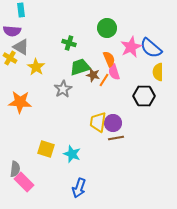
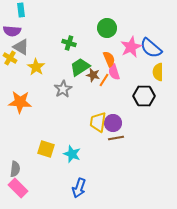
green trapezoid: rotated 15 degrees counterclockwise
pink rectangle: moved 6 px left, 6 px down
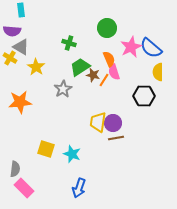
orange star: rotated 10 degrees counterclockwise
pink rectangle: moved 6 px right
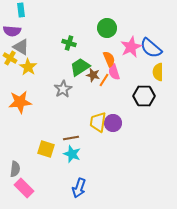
yellow star: moved 8 px left
brown line: moved 45 px left
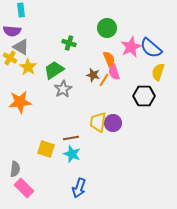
green trapezoid: moved 26 px left, 3 px down
yellow semicircle: rotated 18 degrees clockwise
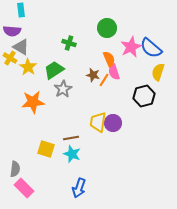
black hexagon: rotated 15 degrees counterclockwise
orange star: moved 13 px right
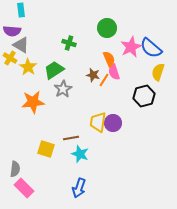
gray triangle: moved 2 px up
cyan star: moved 8 px right
